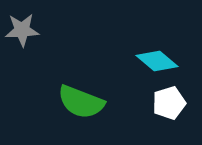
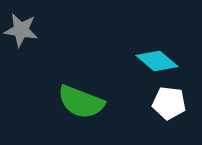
gray star: moved 1 px left; rotated 12 degrees clockwise
white pentagon: rotated 24 degrees clockwise
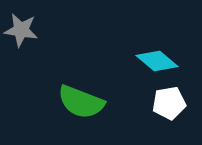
white pentagon: rotated 16 degrees counterclockwise
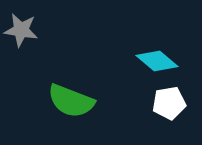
green semicircle: moved 10 px left, 1 px up
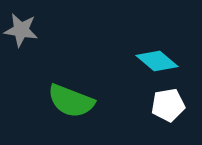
white pentagon: moved 1 px left, 2 px down
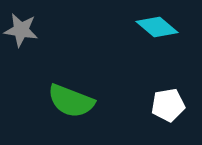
cyan diamond: moved 34 px up
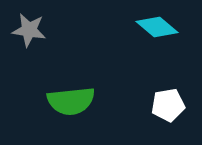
gray star: moved 8 px right
green semicircle: rotated 27 degrees counterclockwise
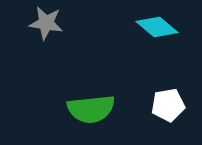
gray star: moved 17 px right, 7 px up
green semicircle: moved 20 px right, 8 px down
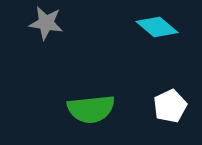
white pentagon: moved 2 px right, 1 px down; rotated 16 degrees counterclockwise
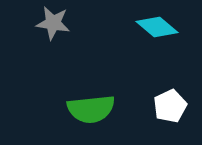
gray star: moved 7 px right
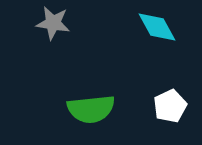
cyan diamond: rotated 21 degrees clockwise
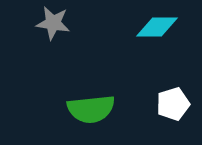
cyan diamond: rotated 60 degrees counterclockwise
white pentagon: moved 3 px right, 2 px up; rotated 8 degrees clockwise
